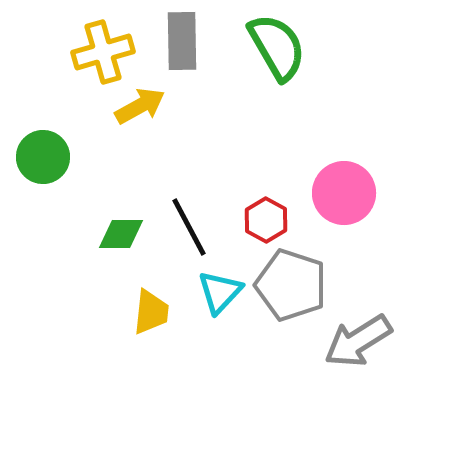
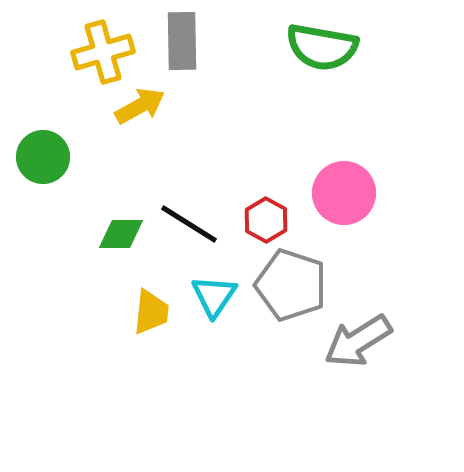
green semicircle: moved 45 px right; rotated 130 degrees clockwise
black line: moved 3 px up; rotated 30 degrees counterclockwise
cyan triangle: moved 6 px left, 4 px down; rotated 9 degrees counterclockwise
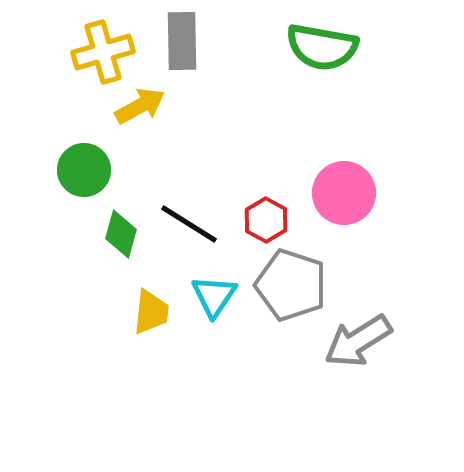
green circle: moved 41 px right, 13 px down
green diamond: rotated 75 degrees counterclockwise
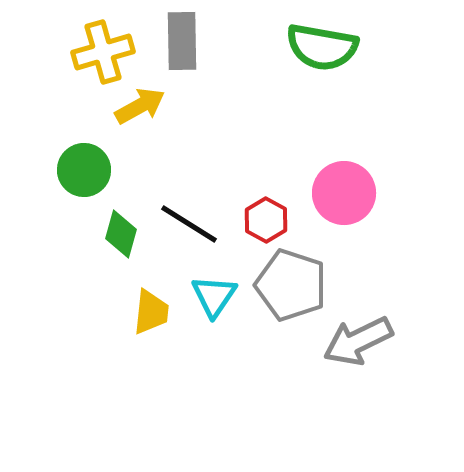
gray arrow: rotated 6 degrees clockwise
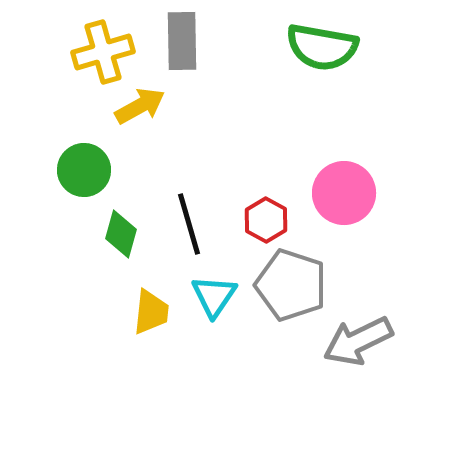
black line: rotated 42 degrees clockwise
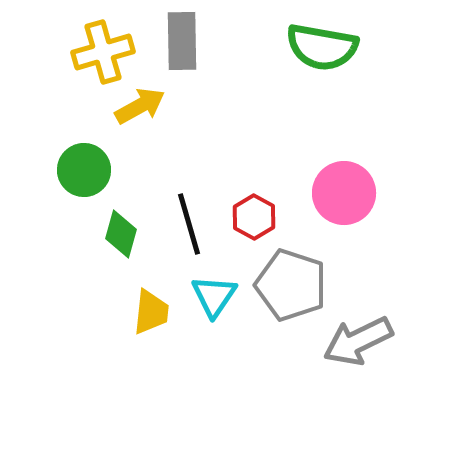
red hexagon: moved 12 px left, 3 px up
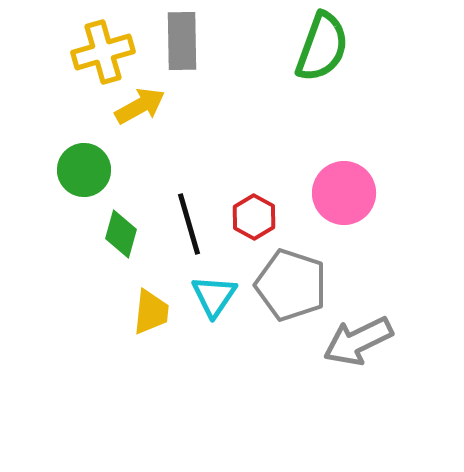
green semicircle: rotated 80 degrees counterclockwise
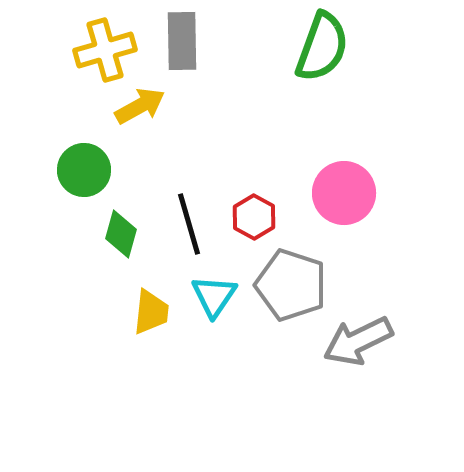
yellow cross: moved 2 px right, 2 px up
